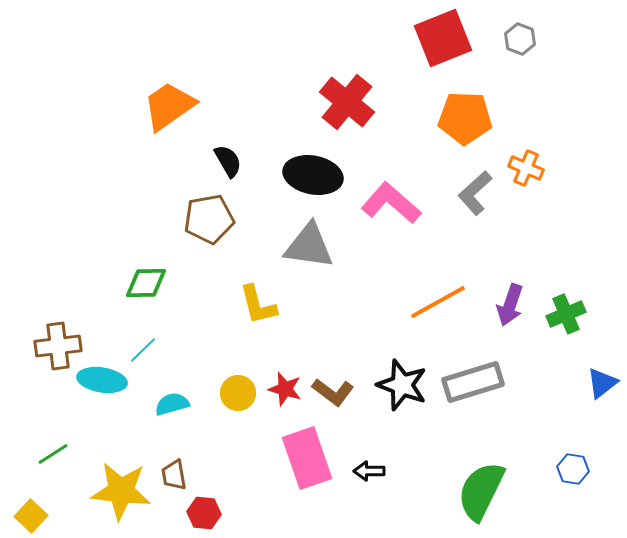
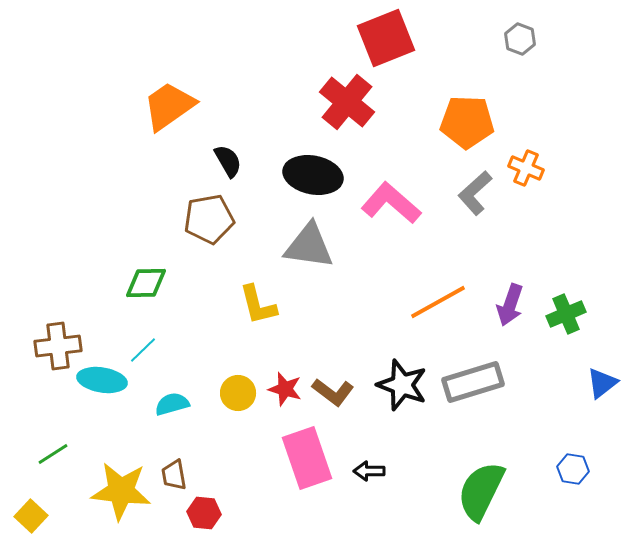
red square: moved 57 px left
orange pentagon: moved 2 px right, 4 px down
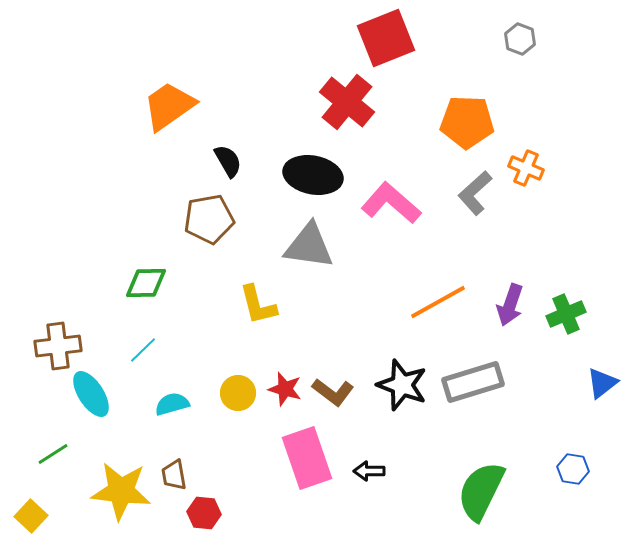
cyan ellipse: moved 11 px left, 14 px down; rotated 48 degrees clockwise
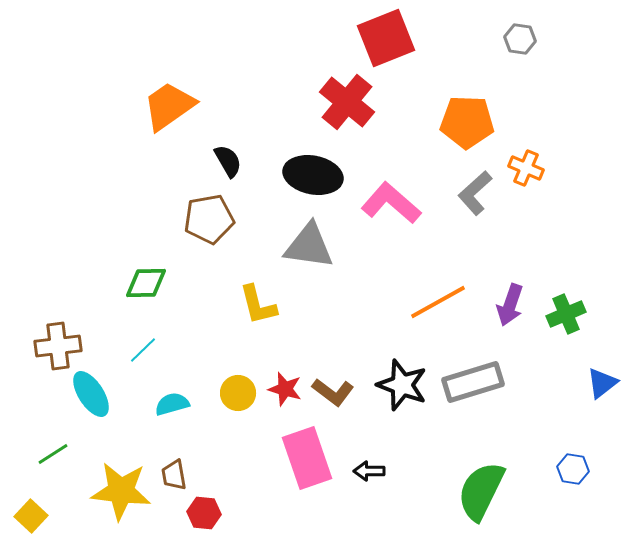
gray hexagon: rotated 12 degrees counterclockwise
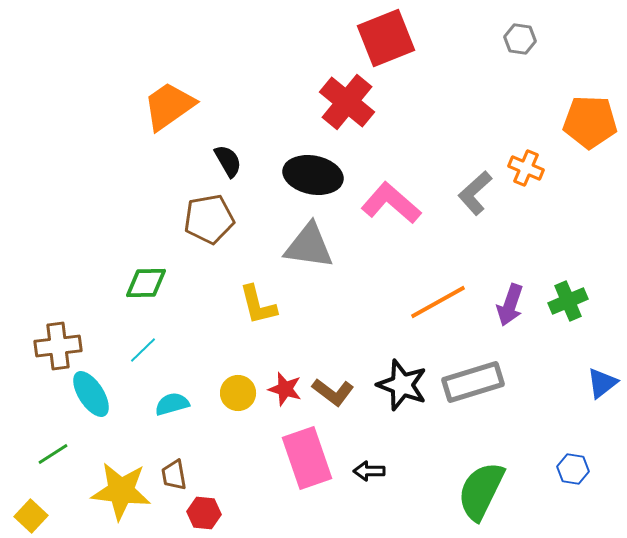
orange pentagon: moved 123 px right
green cross: moved 2 px right, 13 px up
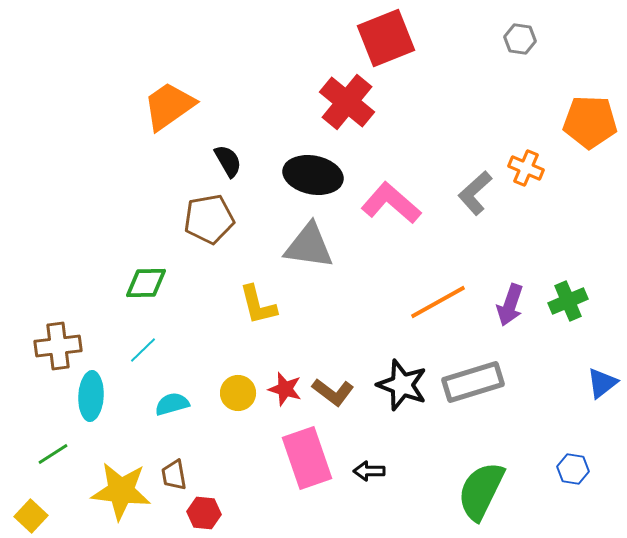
cyan ellipse: moved 2 px down; rotated 36 degrees clockwise
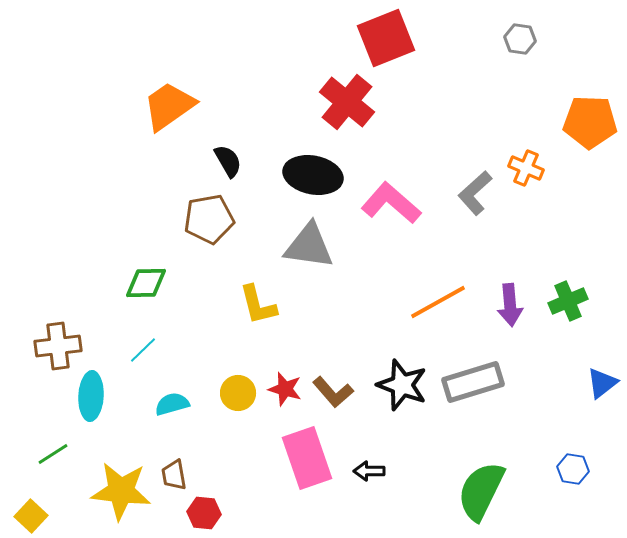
purple arrow: rotated 24 degrees counterclockwise
brown L-shape: rotated 12 degrees clockwise
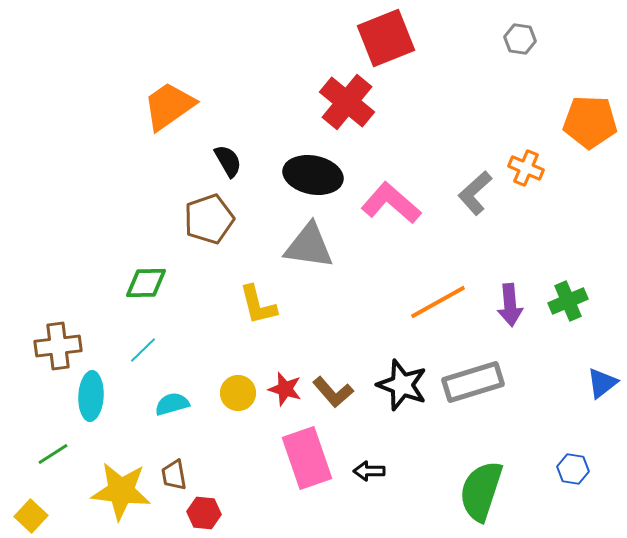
brown pentagon: rotated 9 degrees counterclockwise
green semicircle: rotated 8 degrees counterclockwise
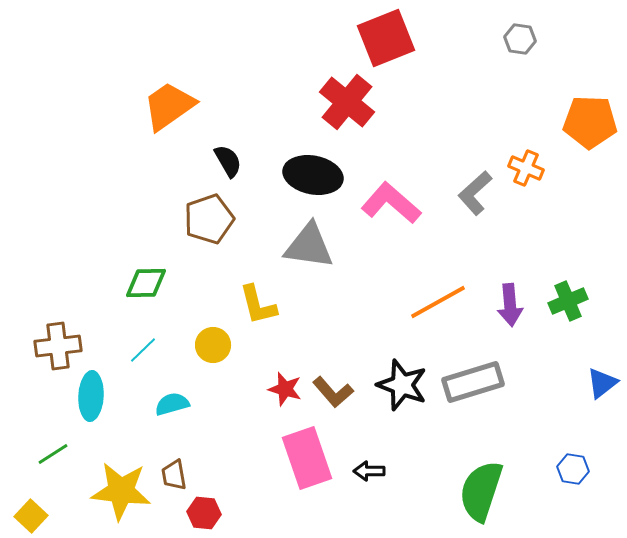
yellow circle: moved 25 px left, 48 px up
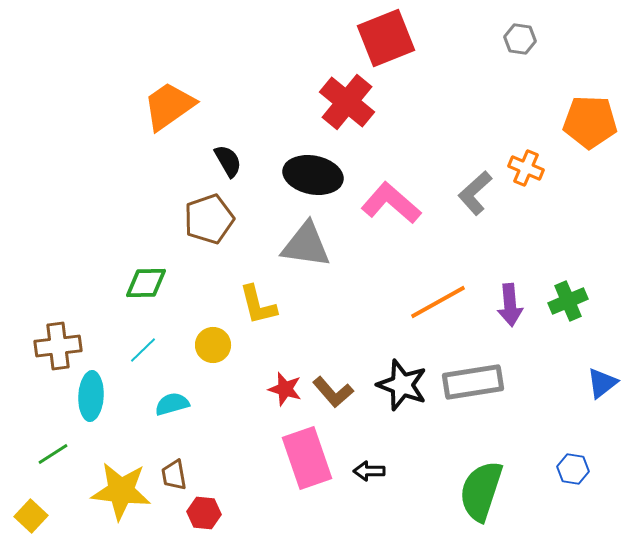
gray triangle: moved 3 px left, 1 px up
gray rectangle: rotated 8 degrees clockwise
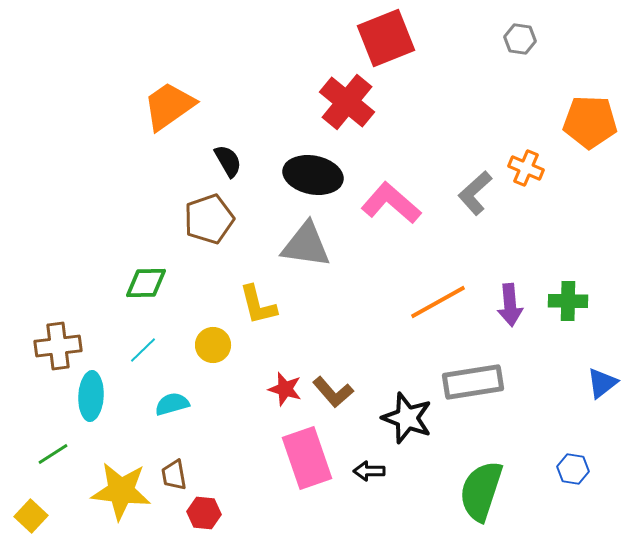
green cross: rotated 24 degrees clockwise
black star: moved 5 px right, 33 px down
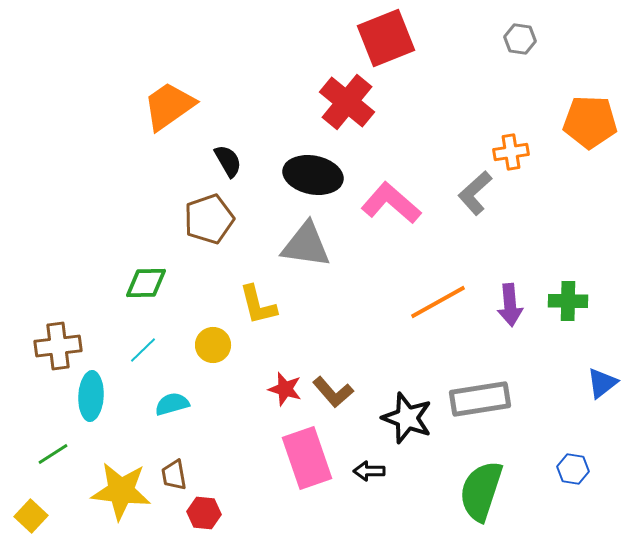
orange cross: moved 15 px left, 16 px up; rotated 32 degrees counterclockwise
gray rectangle: moved 7 px right, 17 px down
